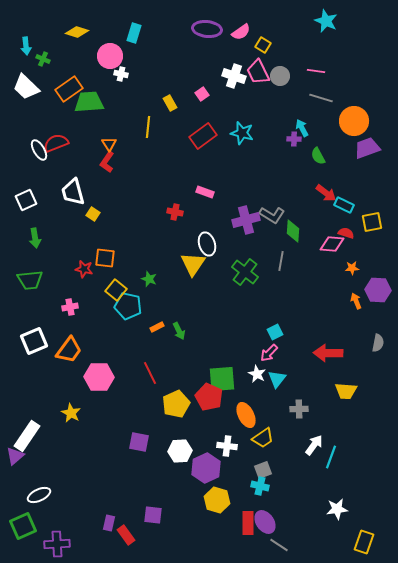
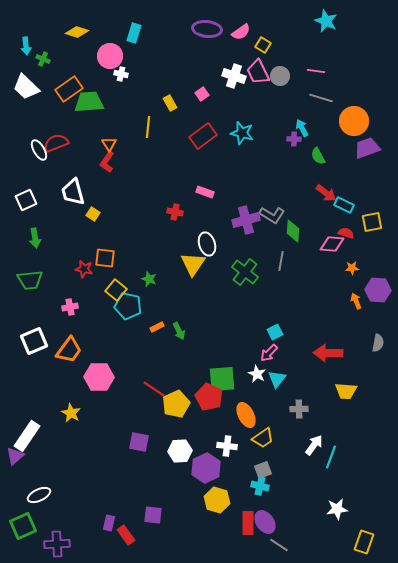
red line at (150, 373): moved 4 px right, 16 px down; rotated 30 degrees counterclockwise
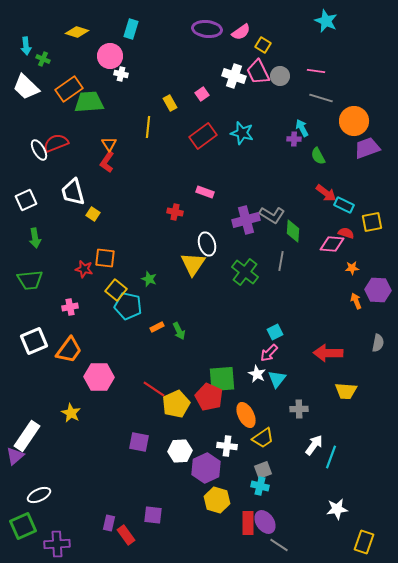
cyan rectangle at (134, 33): moved 3 px left, 4 px up
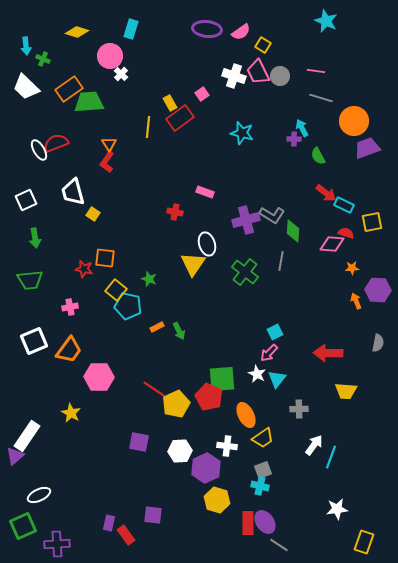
white cross at (121, 74): rotated 32 degrees clockwise
red rectangle at (203, 136): moved 23 px left, 18 px up
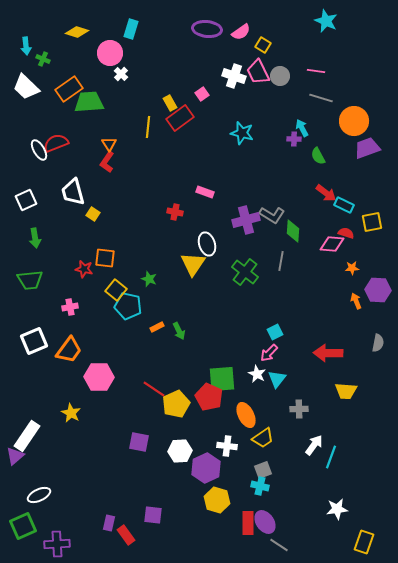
pink circle at (110, 56): moved 3 px up
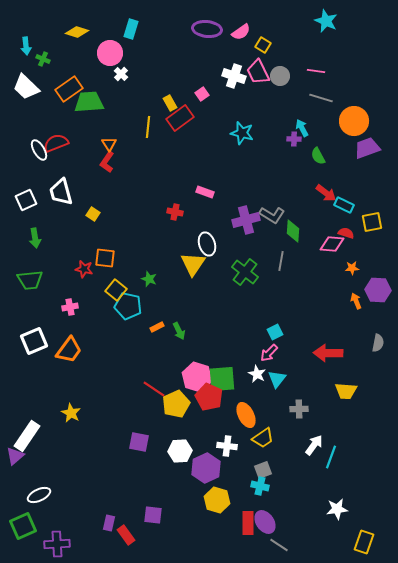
white trapezoid at (73, 192): moved 12 px left
pink hexagon at (99, 377): moved 98 px right; rotated 16 degrees clockwise
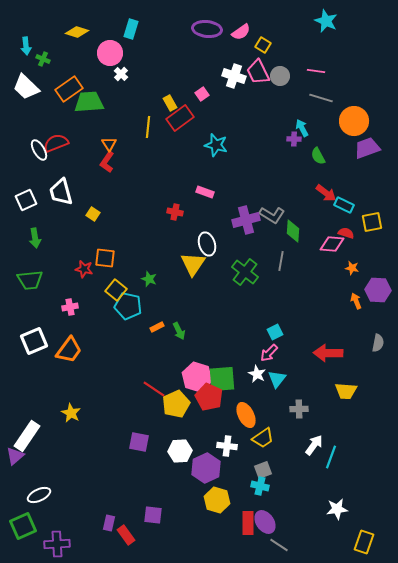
cyan star at (242, 133): moved 26 px left, 12 px down
orange star at (352, 268): rotated 16 degrees clockwise
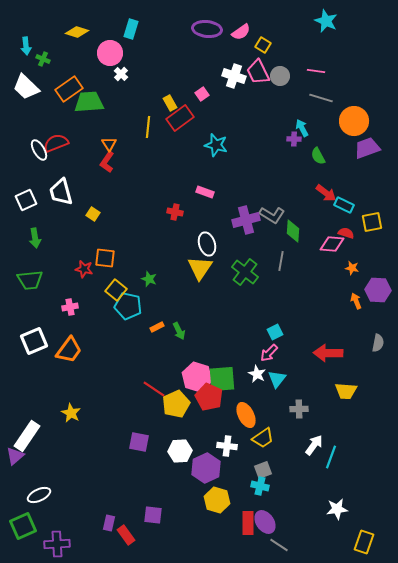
yellow triangle at (193, 264): moved 7 px right, 4 px down
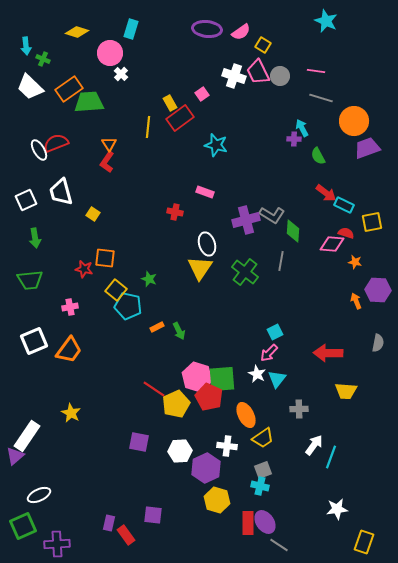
white trapezoid at (26, 87): moved 4 px right
orange star at (352, 268): moved 3 px right, 6 px up
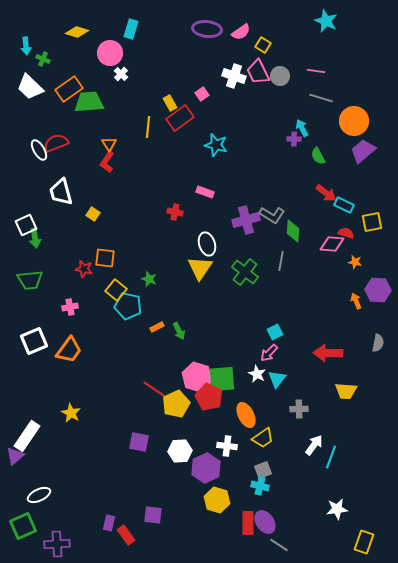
purple trapezoid at (367, 148): moved 4 px left, 3 px down; rotated 20 degrees counterclockwise
white square at (26, 200): moved 25 px down
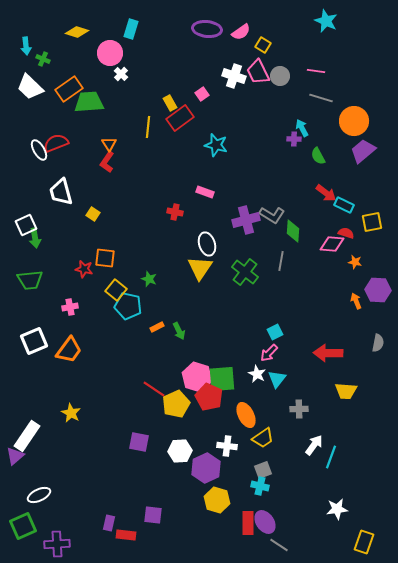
red rectangle at (126, 535): rotated 48 degrees counterclockwise
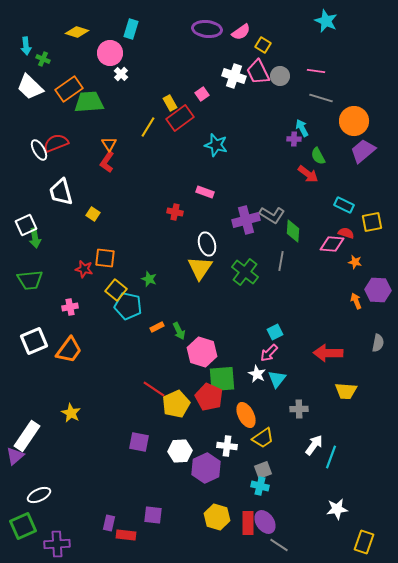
yellow line at (148, 127): rotated 25 degrees clockwise
red arrow at (326, 193): moved 18 px left, 19 px up
pink hexagon at (197, 377): moved 5 px right, 25 px up
yellow hexagon at (217, 500): moved 17 px down
